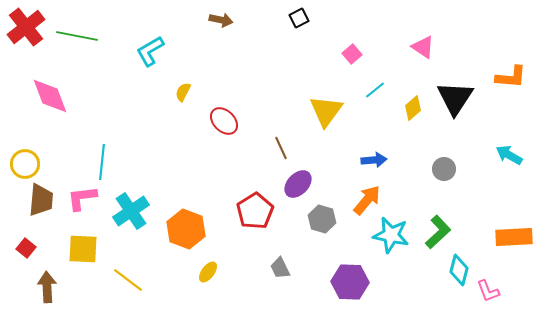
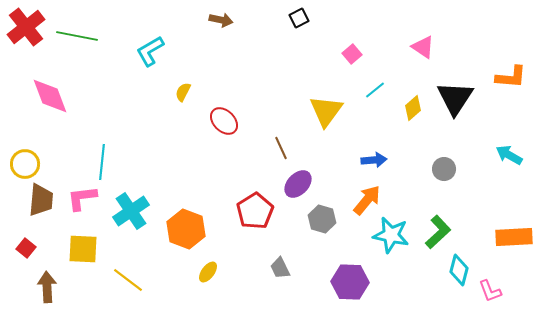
pink L-shape at (488, 291): moved 2 px right
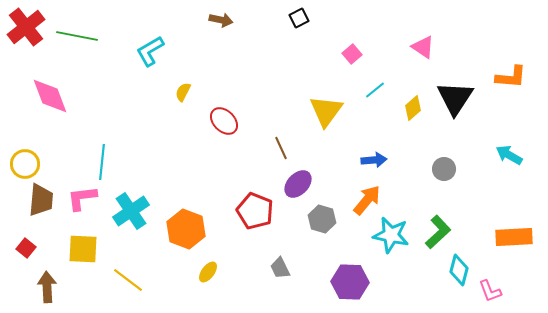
red pentagon at (255, 211): rotated 18 degrees counterclockwise
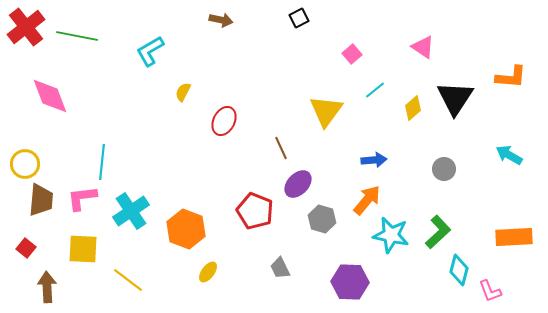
red ellipse at (224, 121): rotated 72 degrees clockwise
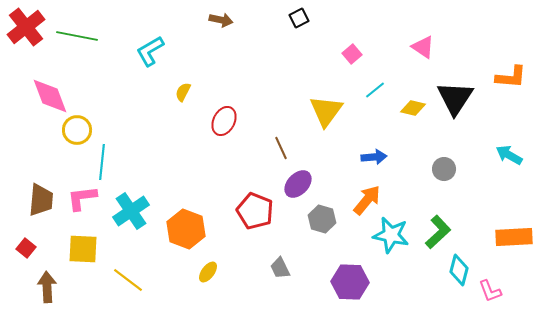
yellow diamond at (413, 108): rotated 55 degrees clockwise
blue arrow at (374, 160): moved 3 px up
yellow circle at (25, 164): moved 52 px right, 34 px up
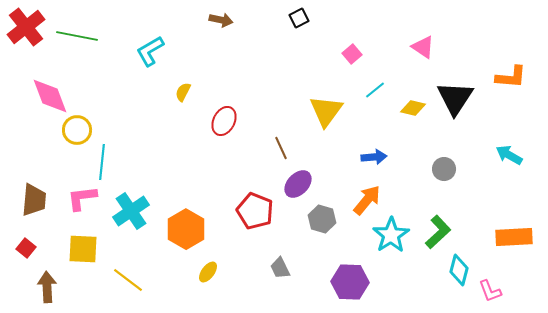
brown trapezoid at (41, 200): moved 7 px left
orange hexagon at (186, 229): rotated 9 degrees clockwise
cyan star at (391, 235): rotated 27 degrees clockwise
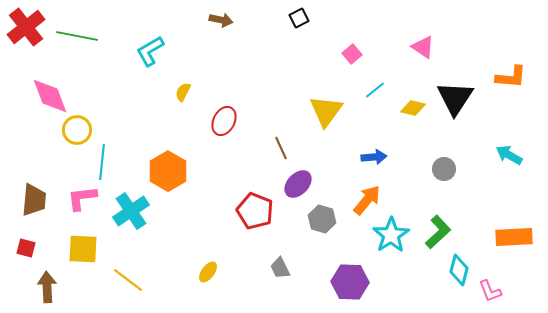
orange hexagon at (186, 229): moved 18 px left, 58 px up
red square at (26, 248): rotated 24 degrees counterclockwise
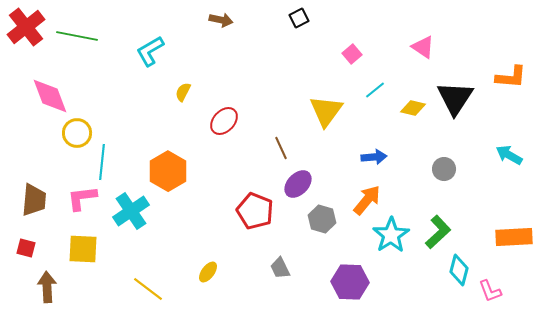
red ellipse at (224, 121): rotated 16 degrees clockwise
yellow circle at (77, 130): moved 3 px down
yellow line at (128, 280): moved 20 px right, 9 px down
